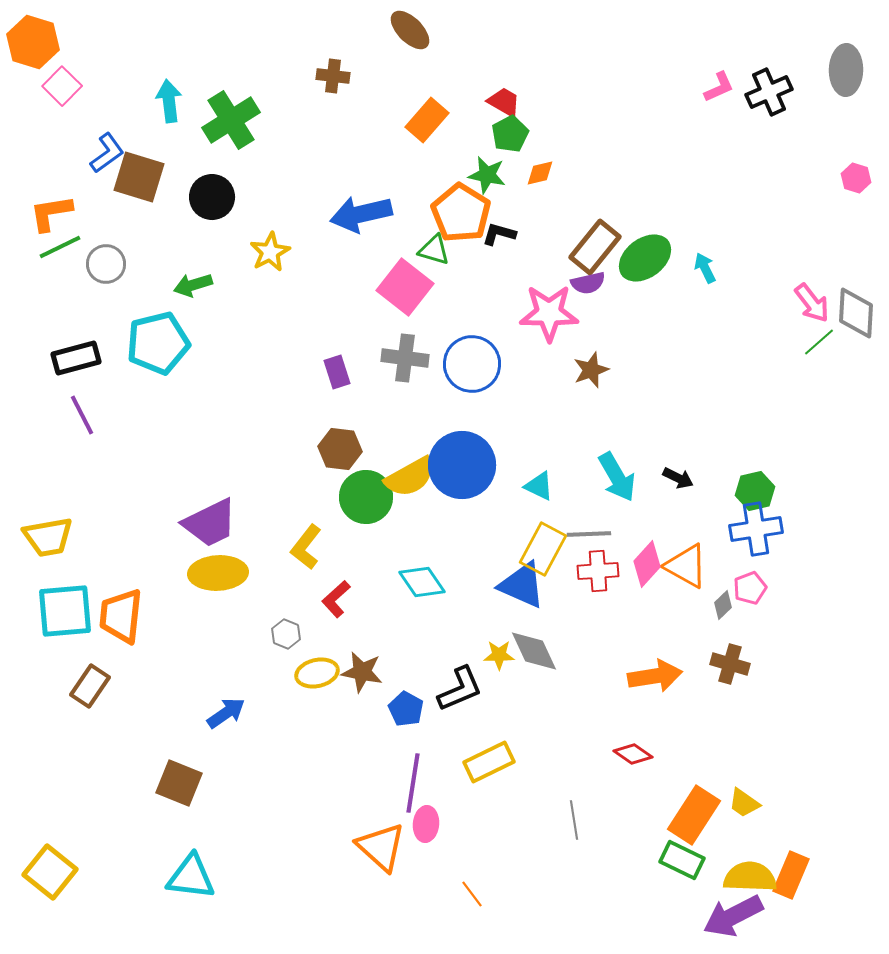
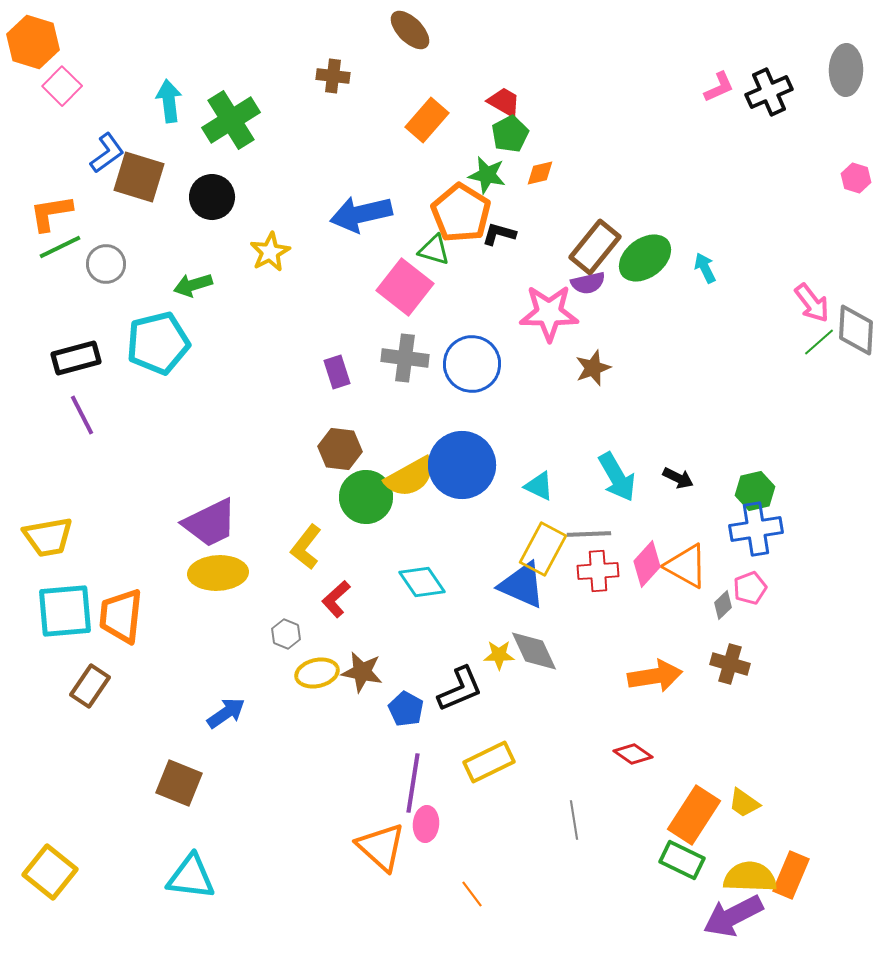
gray diamond at (856, 313): moved 17 px down
brown star at (591, 370): moved 2 px right, 2 px up
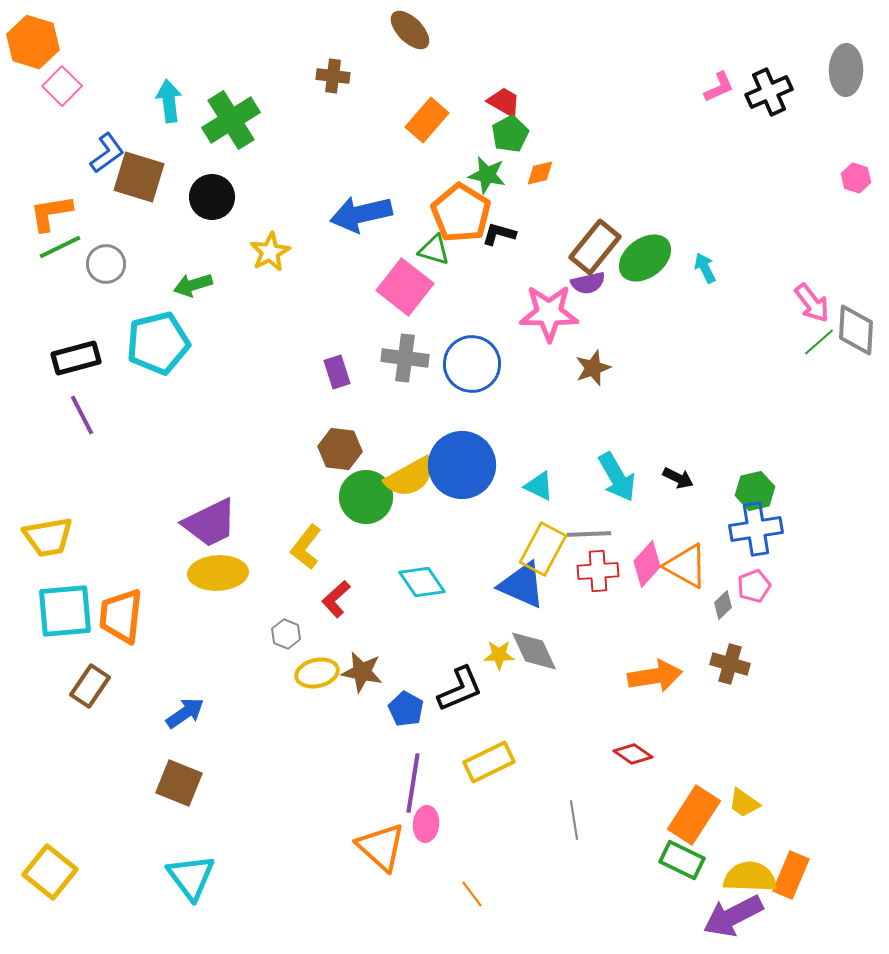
pink pentagon at (750, 588): moved 4 px right, 2 px up
blue arrow at (226, 713): moved 41 px left
cyan triangle at (191, 877): rotated 46 degrees clockwise
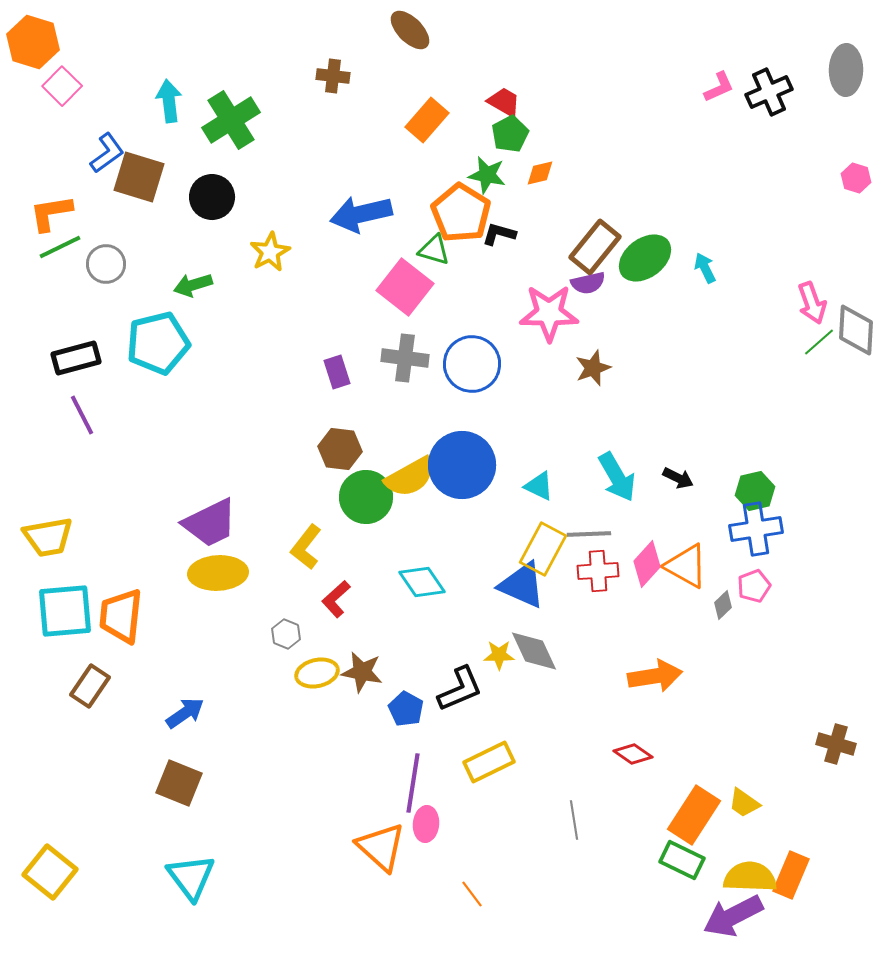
pink arrow at (812, 303): rotated 18 degrees clockwise
brown cross at (730, 664): moved 106 px right, 80 px down
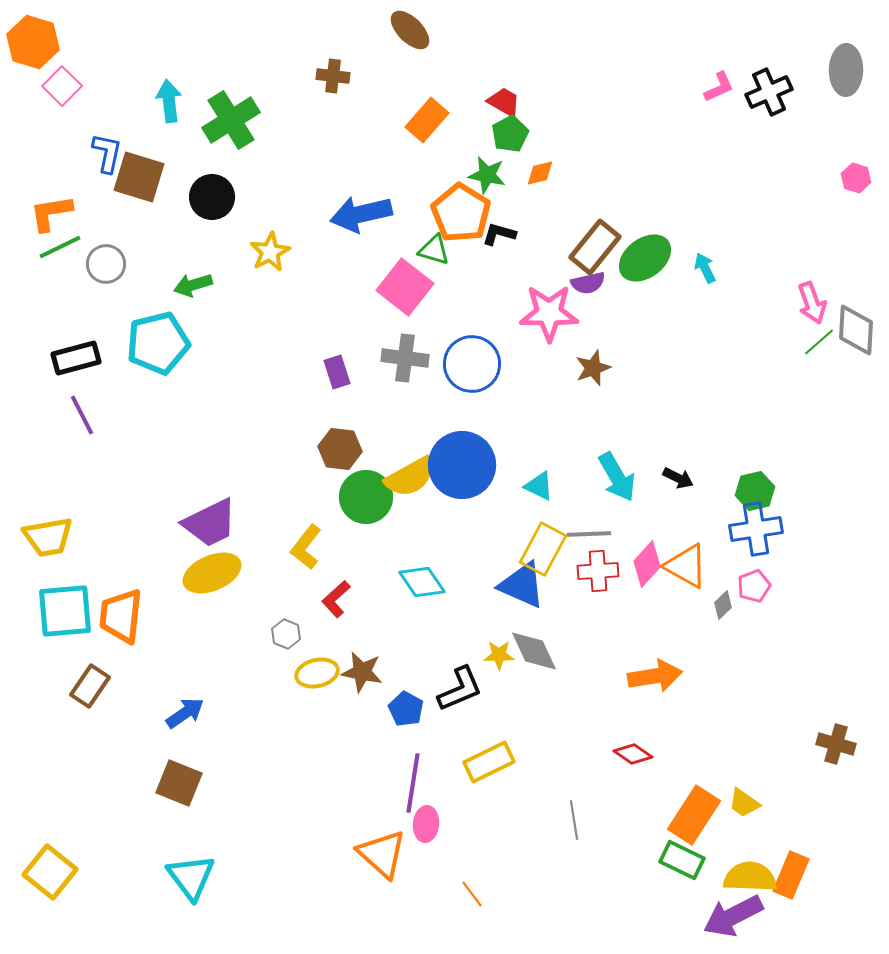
blue L-shape at (107, 153): rotated 42 degrees counterclockwise
yellow ellipse at (218, 573): moved 6 px left; rotated 20 degrees counterclockwise
orange triangle at (381, 847): moved 1 px right, 7 px down
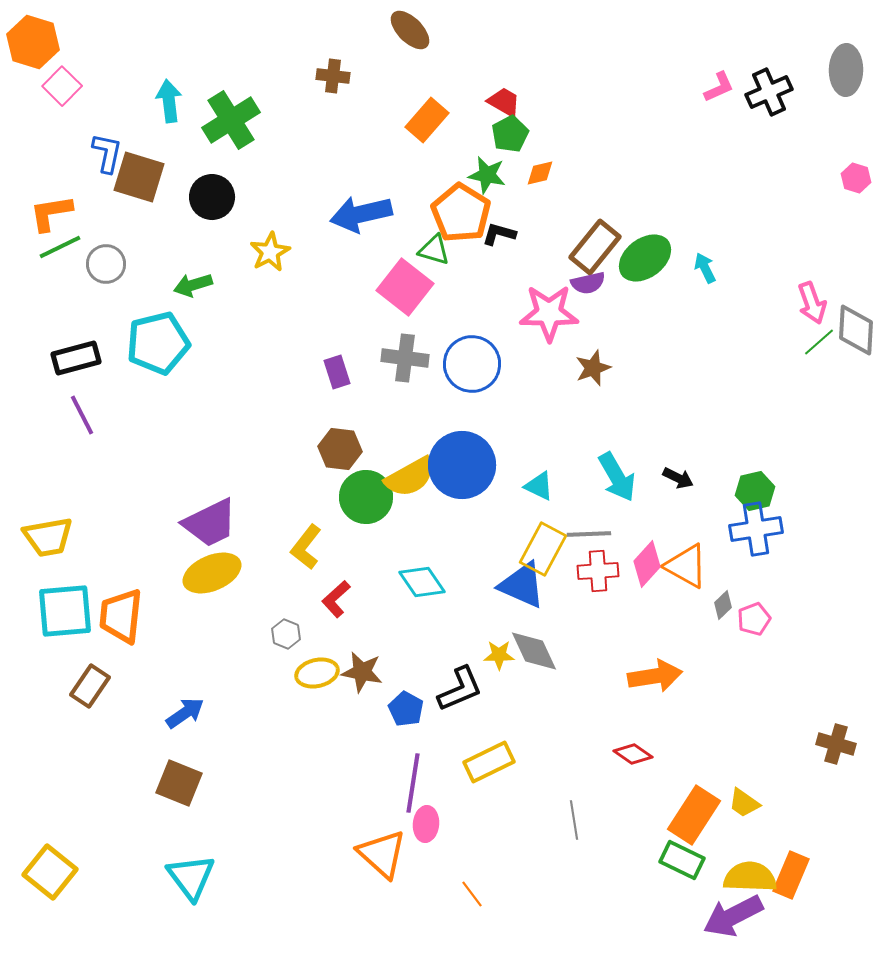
pink pentagon at (754, 586): moved 33 px down
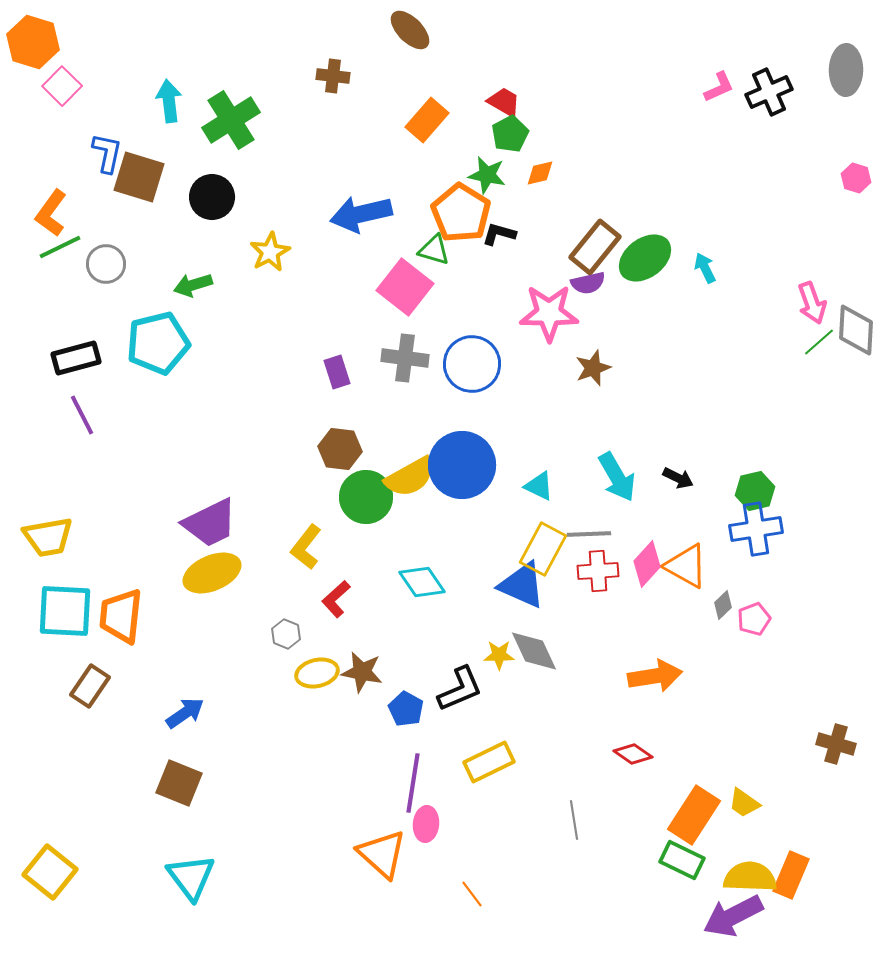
orange L-shape at (51, 213): rotated 45 degrees counterclockwise
cyan square at (65, 611): rotated 8 degrees clockwise
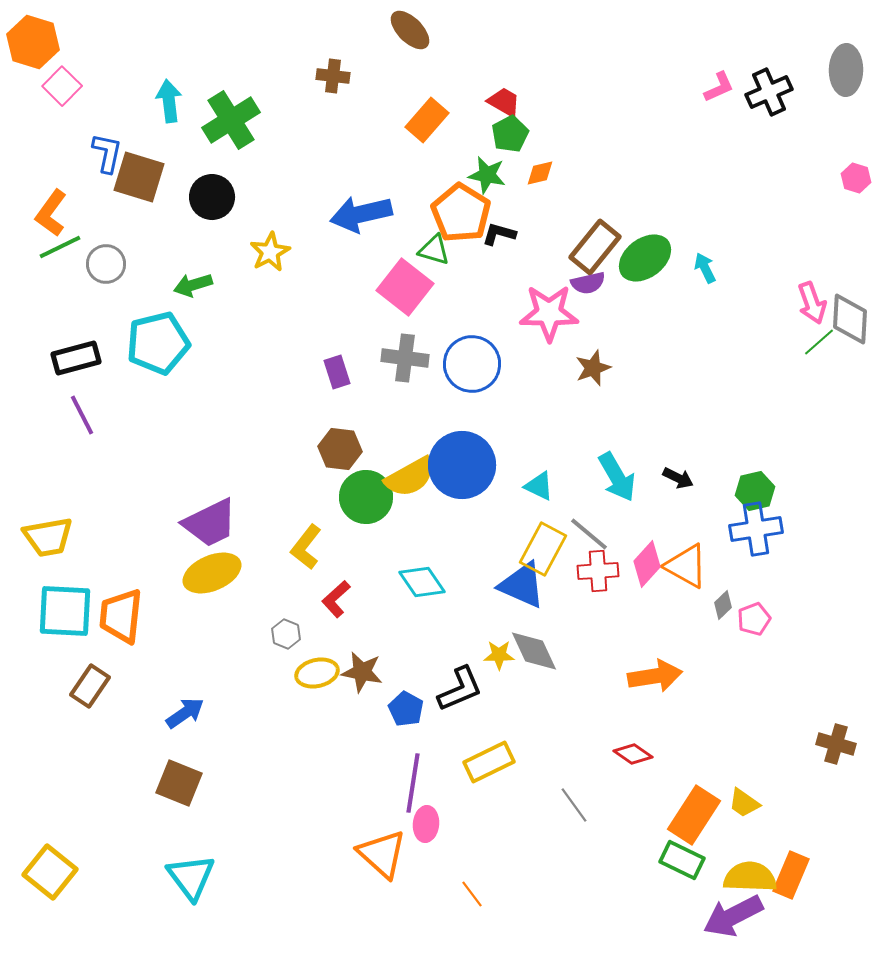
gray diamond at (856, 330): moved 6 px left, 11 px up
gray line at (589, 534): rotated 42 degrees clockwise
gray line at (574, 820): moved 15 px up; rotated 27 degrees counterclockwise
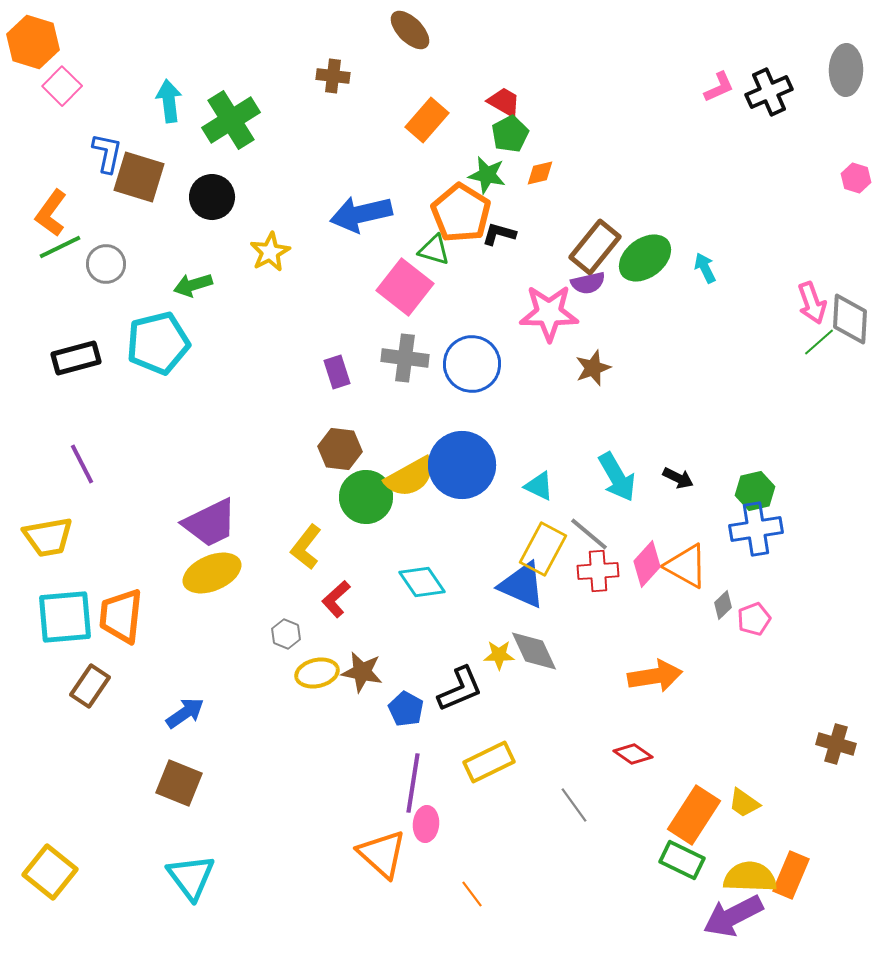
purple line at (82, 415): moved 49 px down
cyan square at (65, 611): moved 6 px down; rotated 8 degrees counterclockwise
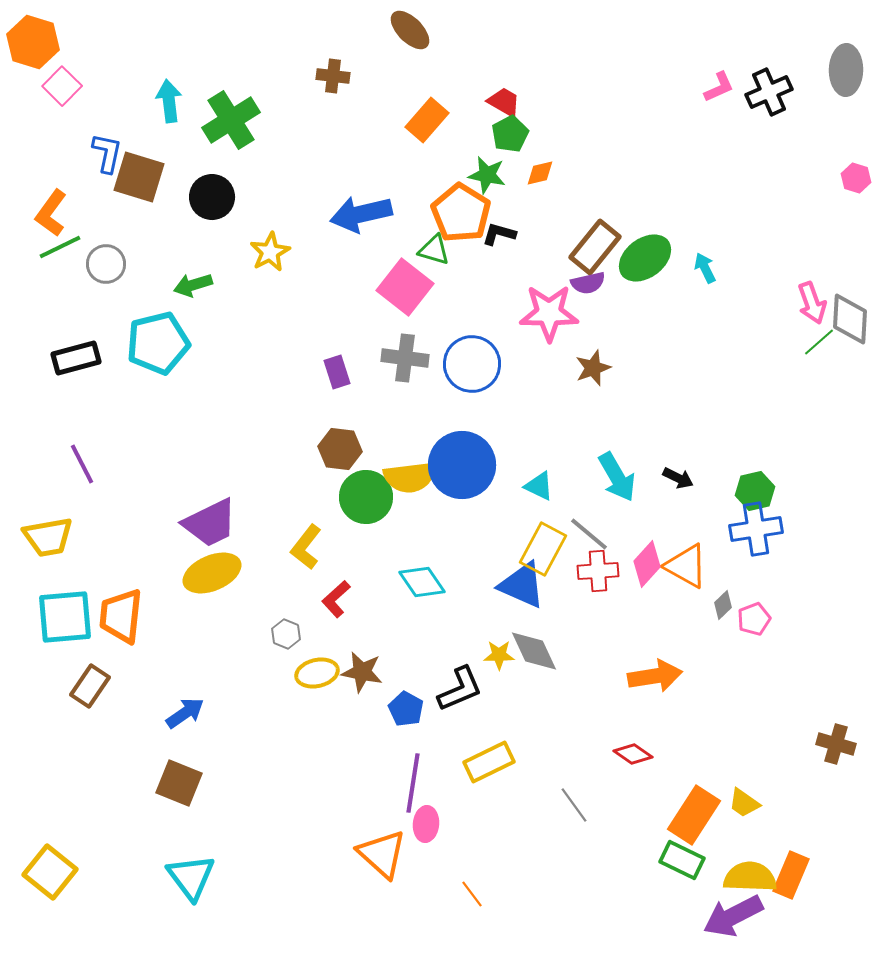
yellow semicircle at (410, 477): rotated 22 degrees clockwise
